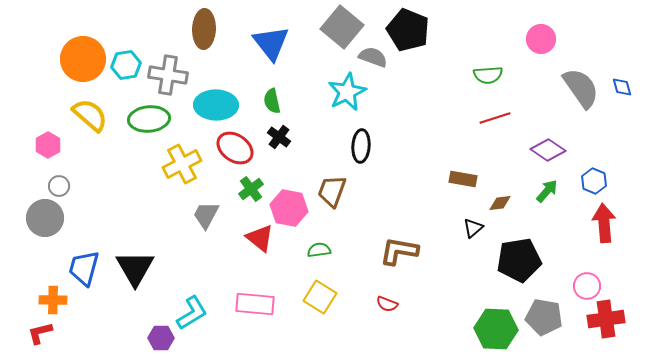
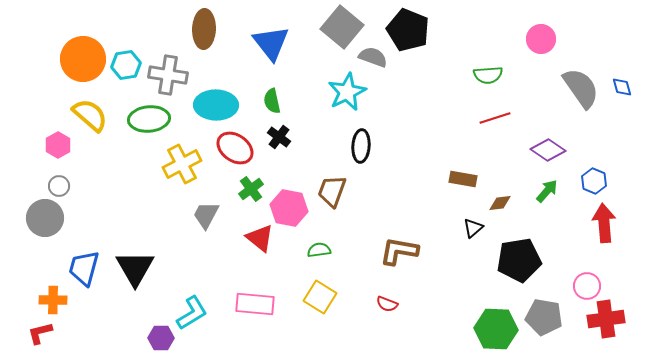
pink hexagon at (48, 145): moved 10 px right
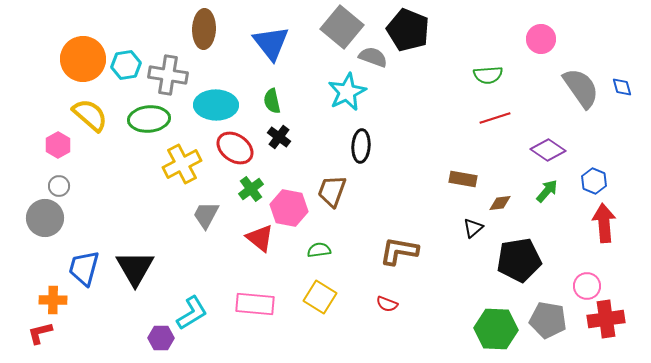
gray pentagon at (544, 317): moved 4 px right, 3 px down
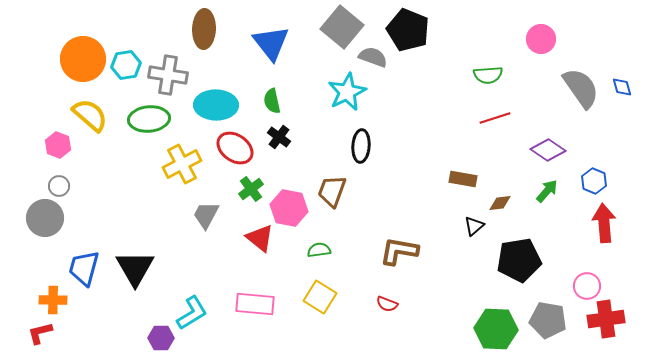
pink hexagon at (58, 145): rotated 10 degrees counterclockwise
black triangle at (473, 228): moved 1 px right, 2 px up
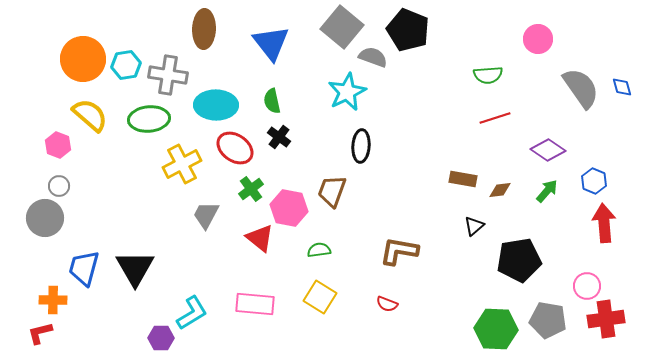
pink circle at (541, 39): moved 3 px left
brown diamond at (500, 203): moved 13 px up
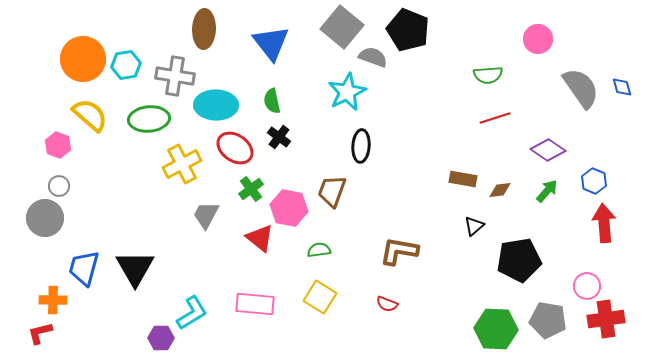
gray cross at (168, 75): moved 7 px right, 1 px down
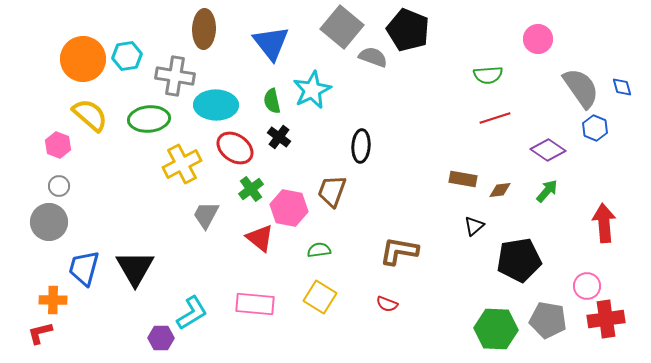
cyan hexagon at (126, 65): moved 1 px right, 9 px up
cyan star at (347, 92): moved 35 px left, 2 px up
blue hexagon at (594, 181): moved 1 px right, 53 px up
gray circle at (45, 218): moved 4 px right, 4 px down
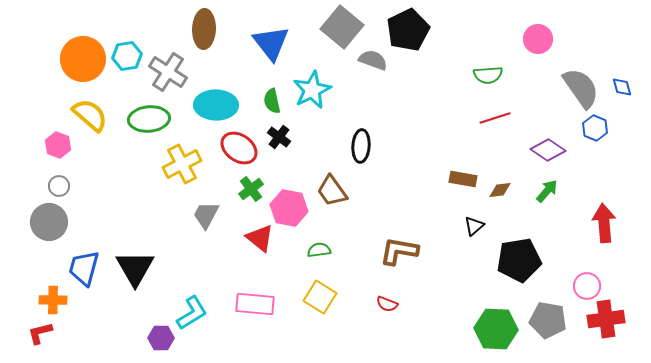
black pentagon at (408, 30): rotated 24 degrees clockwise
gray semicircle at (373, 57): moved 3 px down
gray cross at (175, 76): moved 7 px left, 4 px up; rotated 24 degrees clockwise
red ellipse at (235, 148): moved 4 px right
brown trapezoid at (332, 191): rotated 56 degrees counterclockwise
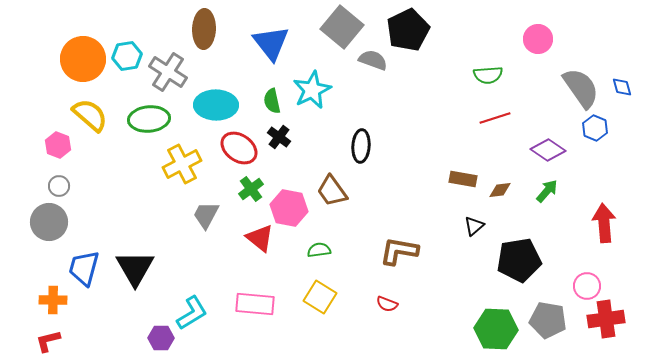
red L-shape at (40, 333): moved 8 px right, 8 px down
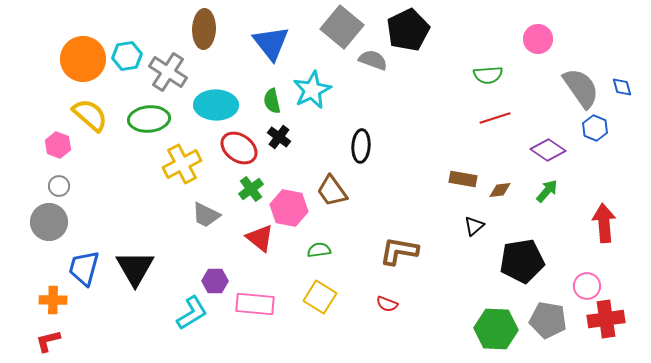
gray trapezoid at (206, 215): rotated 92 degrees counterclockwise
black pentagon at (519, 260): moved 3 px right, 1 px down
purple hexagon at (161, 338): moved 54 px right, 57 px up
